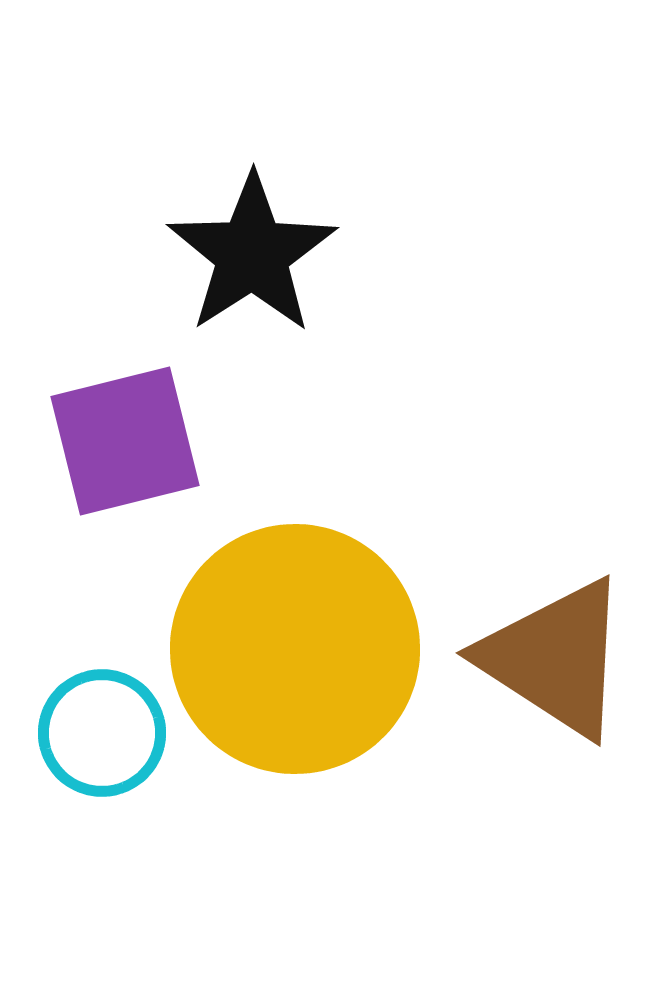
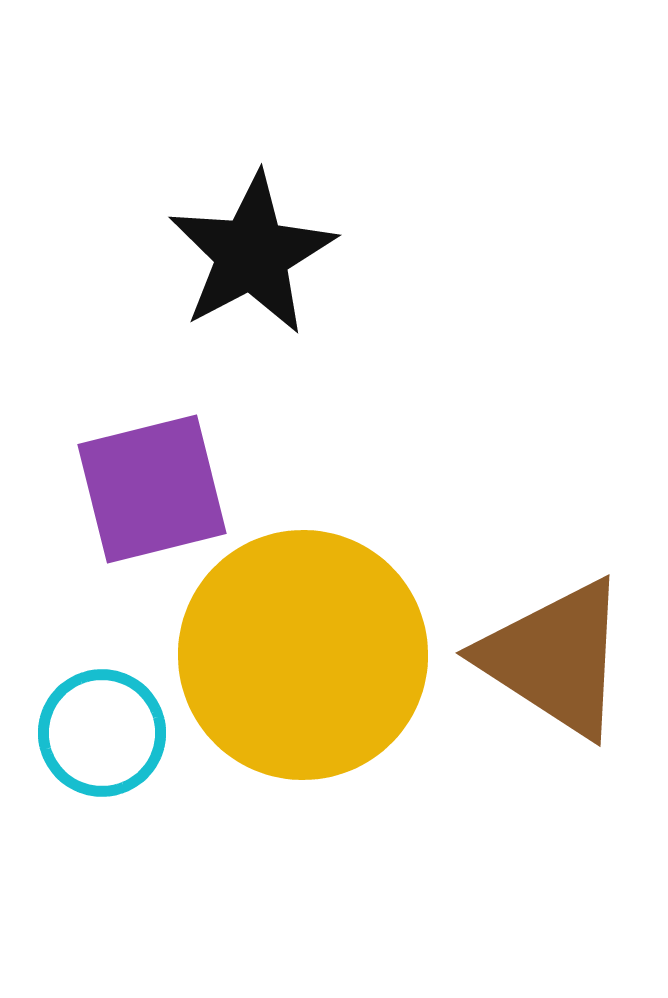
black star: rotated 5 degrees clockwise
purple square: moved 27 px right, 48 px down
yellow circle: moved 8 px right, 6 px down
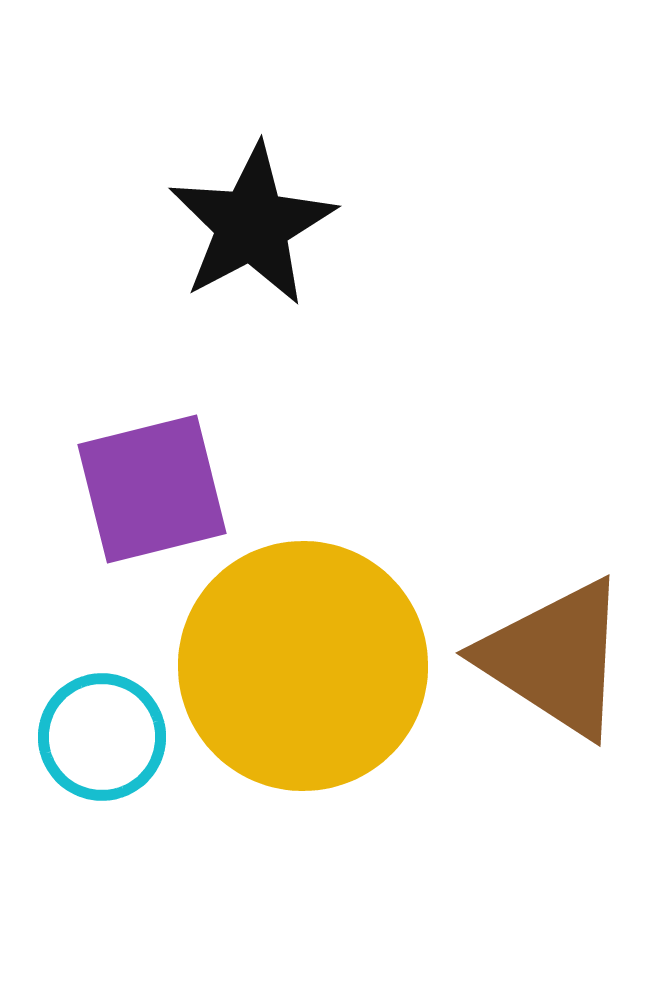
black star: moved 29 px up
yellow circle: moved 11 px down
cyan circle: moved 4 px down
